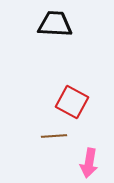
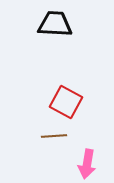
red square: moved 6 px left
pink arrow: moved 2 px left, 1 px down
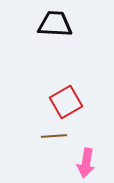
red square: rotated 32 degrees clockwise
pink arrow: moved 1 px left, 1 px up
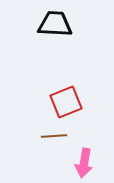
red square: rotated 8 degrees clockwise
pink arrow: moved 2 px left
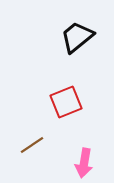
black trapezoid: moved 22 px right, 13 px down; rotated 42 degrees counterclockwise
brown line: moved 22 px left, 9 px down; rotated 30 degrees counterclockwise
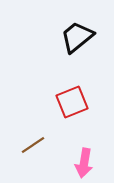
red square: moved 6 px right
brown line: moved 1 px right
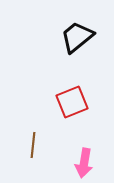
brown line: rotated 50 degrees counterclockwise
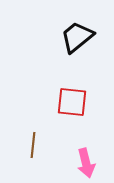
red square: rotated 28 degrees clockwise
pink arrow: moved 2 px right; rotated 24 degrees counterclockwise
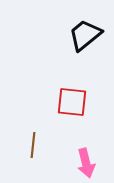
black trapezoid: moved 8 px right, 2 px up
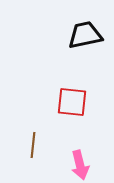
black trapezoid: rotated 27 degrees clockwise
pink arrow: moved 6 px left, 2 px down
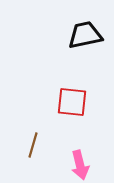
brown line: rotated 10 degrees clockwise
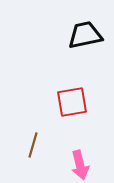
red square: rotated 16 degrees counterclockwise
